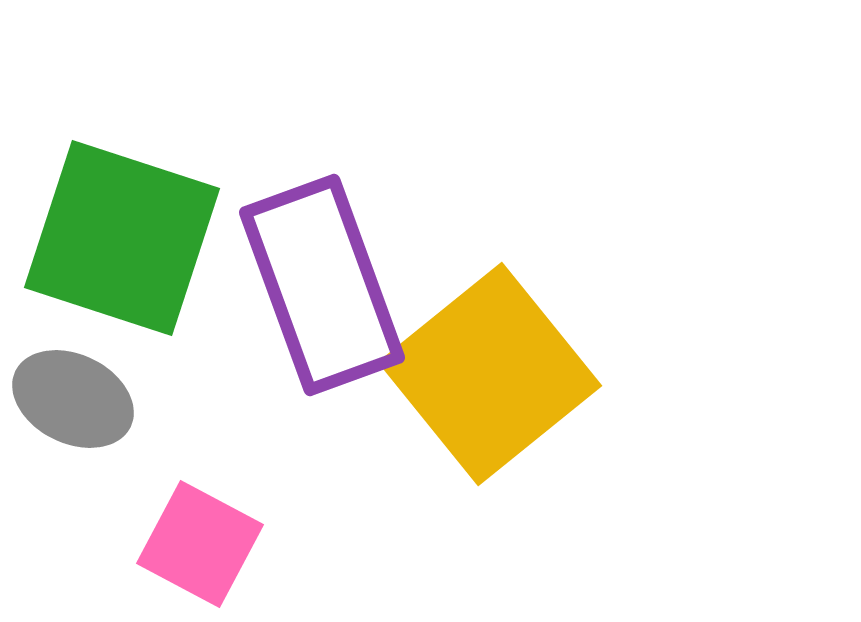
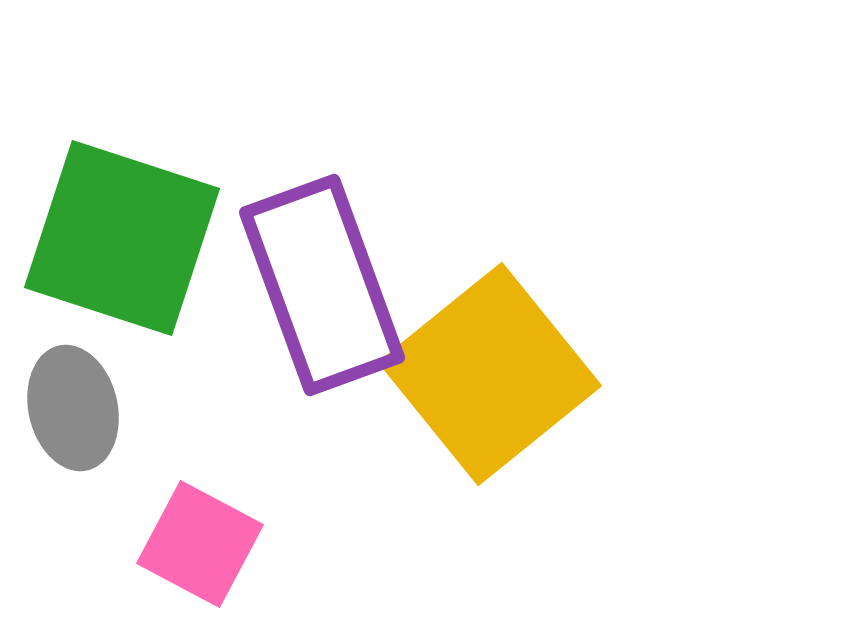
gray ellipse: moved 9 px down; rotated 51 degrees clockwise
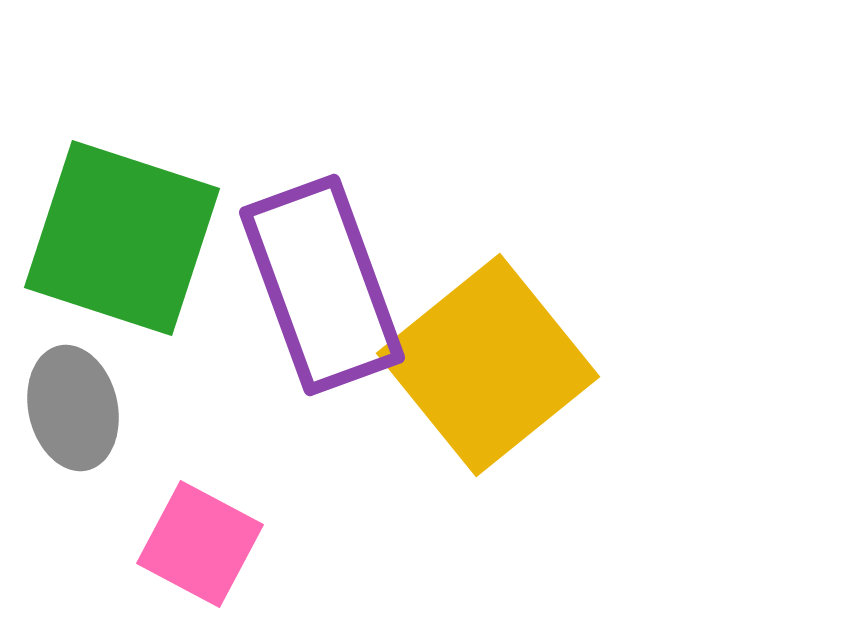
yellow square: moved 2 px left, 9 px up
